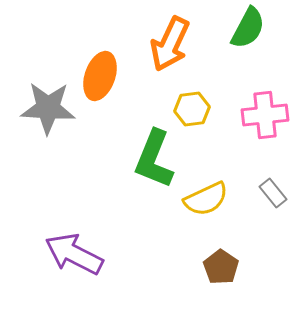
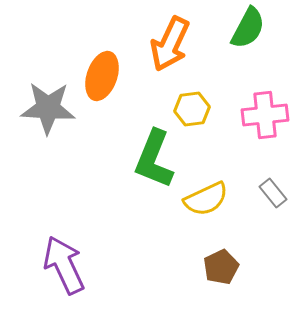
orange ellipse: moved 2 px right
purple arrow: moved 10 px left, 11 px down; rotated 38 degrees clockwise
brown pentagon: rotated 12 degrees clockwise
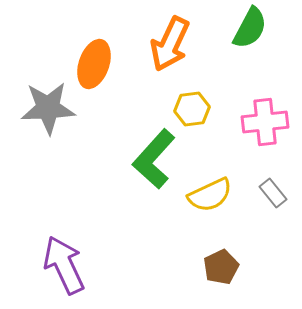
green semicircle: moved 2 px right
orange ellipse: moved 8 px left, 12 px up
gray star: rotated 6 degrees counterclockwise
pink cross: moved 7 px down
green L-shape: rotated 20 degrees clockwise
yellow semicircle: moved 4 px right, 4 px up
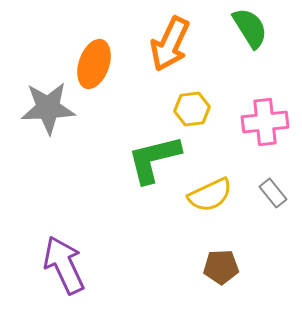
green semicircle: rotated 60 degrees counterclockwise
green L-shape: rotated 34 degrees clockwise
brown pentagon: rotated 24 degrees clockwise
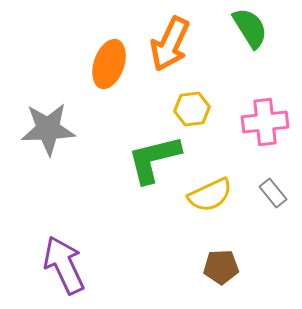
orange ellipse: moved 15 px right
gray star: moved 21 px down
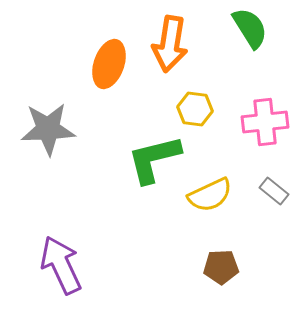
orange arrow: rotated 16 degrees counterclockwise
yellow hexagon: moved 3 px right; rotated 16 degrees clockwise
gray rectangle: moved 1 px right, 2 px up; rotated 12 degrees counterclockwise
purple arrow: moved 3 px left
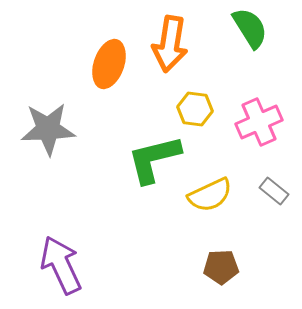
pink cross: moved 6 px left; rotated 18 degrees counterclockwise
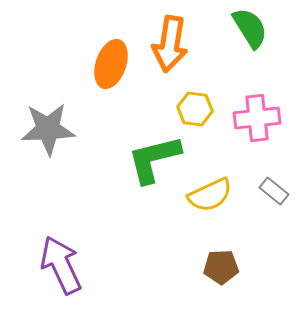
orange ellipse: moved 2 px right
pink cross: moved 2 px left, 4 px up; rotated 18 degrees clockwise
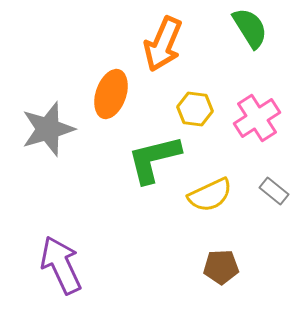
orange arrow: moved 7 px left; rotated 14 degrees clockwise
orange ellipse: moved 30 px down
pink cross: rotated 27 degrees counterclockwise
gray star: rotated 14 degrees counterclockwise
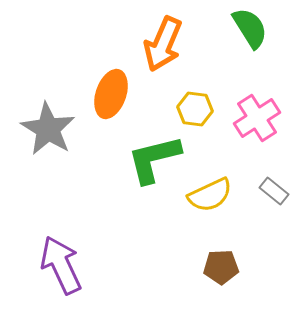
gray star: rotated 24 degrees counterclockwise
